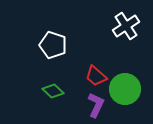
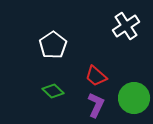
white pentagon: rotated 20 degrees clockwise
green circle: moved 9 px right, 9 px down
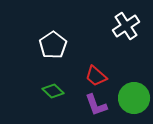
purple L-shape: rotated 135 degrees clockwise
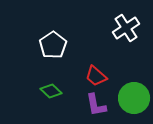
white cross: moved 2 px down
green diamond: moved 2 px left
purple L-shape: rotated 10 degrees clockwise
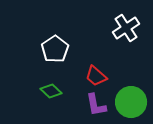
white pentagon: moved 2 px right, 4 px down
green circle: moved 3 px left, 4 px down
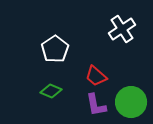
white cross: moved 4 px left, 1 px down
green diamond: rotated 20 degrees counterclockwise
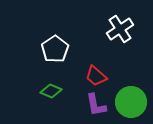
white cross: moved 2 px left
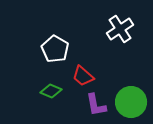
white pentagon: rotated 8 degrees counterclockwise
red trapezoid: moved 13 px left
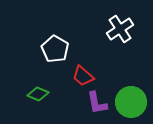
green diamond: moved 13 px left, 3 px down
purple L-shape: moved 1 px right, 2 px up
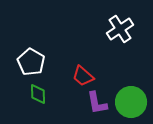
white pentagon: moved 24 px left, 13 px down
green diamond: rotated 65 degrees clockwise
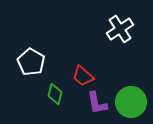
green diamond: moved 17 px right; rotated 15 degrees clockwise
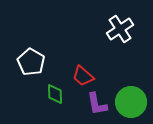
green diamond: rotated 15 degrees counterclockwise
purple L-shape: moved 1 px down
